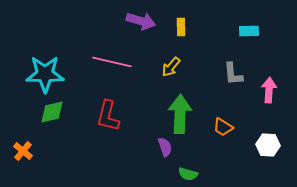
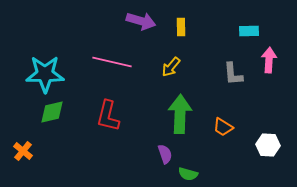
pink arrow: moved 30 px up
purple semicircle: moved 7 px down
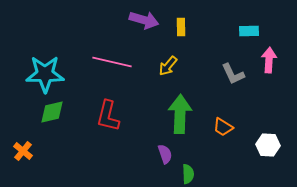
purple arrow: moved 3 px right, 1 px up
yellow arrow: moved 3 px left, 1 px up
gray L-shape: rotated 20 degrees counterclockwise
green semicircle: rotated 108 degrees counterclockwise
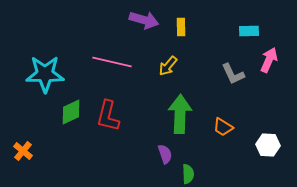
pink arrow: rotated 20 degrees clockwise
green diamond: moved 19 px right; rotated 12 degrees counterclockwise
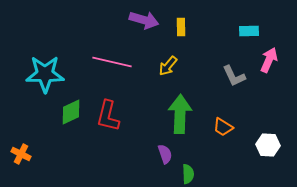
gray L-shape: moved 1 px right, 2 px down
orange cross: moved 2 px left, 3 px down; rotated 12 degrees counterclockwise
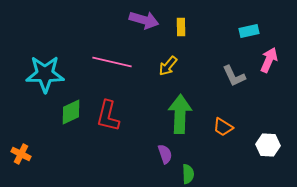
cyan rectangle: rotated 12 degrees counterclockwise
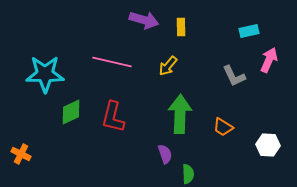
red L-shape: moved 5 px right, 1 px down
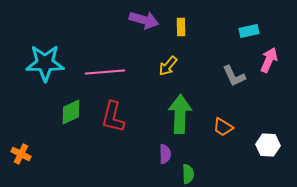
pink line: moved 7 px left, 10 px down; rotated 18 degrees counterclockwise
cyan star: moved 11 px up
purple semicircle: rotated 18 degrees clockwise
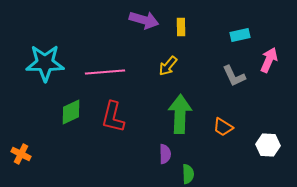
cyan rectangle: moved 9 px left, 4 px down
